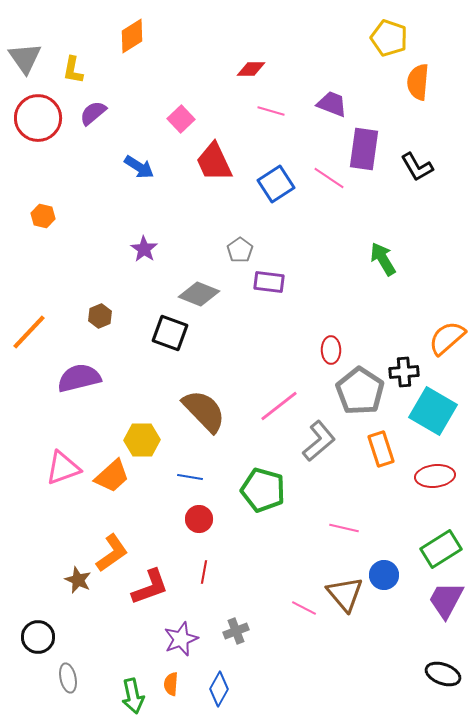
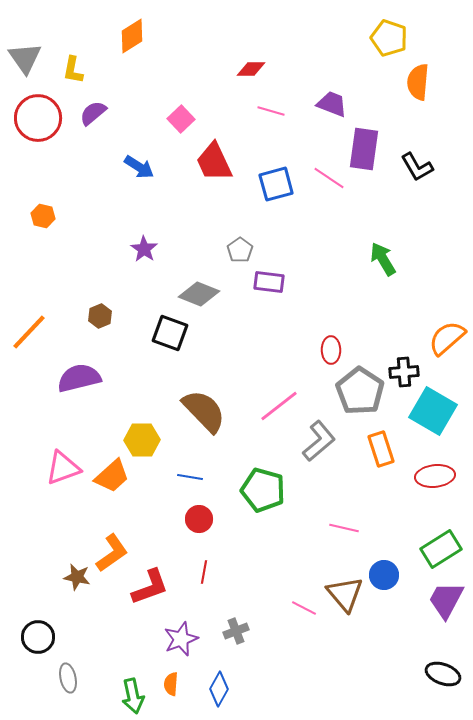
blue square at (276, 184): rotated 18 degrees clockwise
brown star at (78, 580): moved 1 px left, 3 px up; rotated 12 degrees counterclockwise
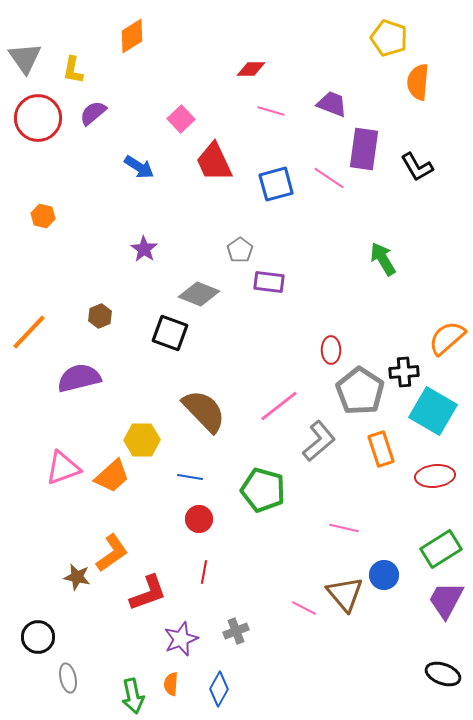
red L-shape at (150, 587): moved 2 px left, 6 px down
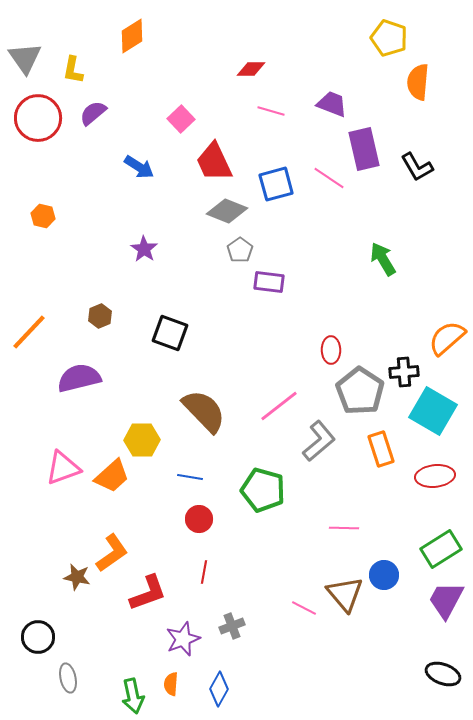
purple rectangle at (364, 149): rotated 21 degrees counterclockwise
gray diamond at (199, 294): moved 28 px right, 83 px up
pink line at (344, 528): rotated 12 degrees counterclockwise
gray cross at (236, 631): moved 4 px left, 5 px up
purple star at (181, 639): moved 2 px right
